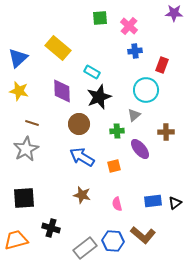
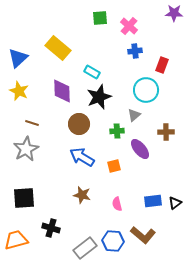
yellow star: rotated 12 degrees clockwise
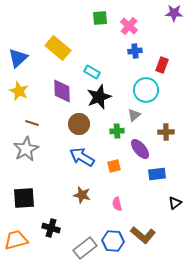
blue rectangle: moved 4 px right, 27 px up
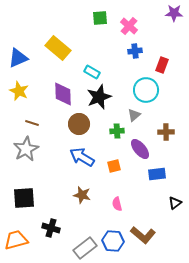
blue triangle: rotated 20 degrees clockwise
purple diamond: moved 1 px right, 3 px down
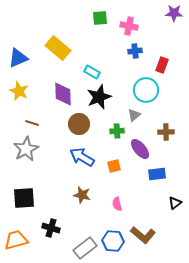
pink cross: rotated 30 degrees counterclockwise
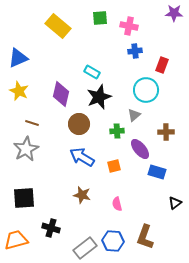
yellow rectangle: moved 22 px up
purple diamond: moved 2 px left; rotated 15 degrees clockwise
blue rectangle: moved 2 px up; rotated 24 degrees clockwise
brown L-shape: moved 2 px right, 2 px down; rotated 70 degrees clockwise
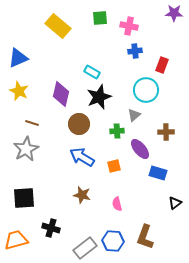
blue rectangle: moved 1 px right, 1 px down
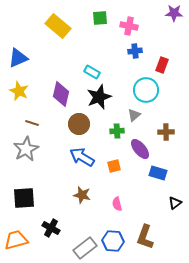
black cross: rotated 12 degrees clockwise
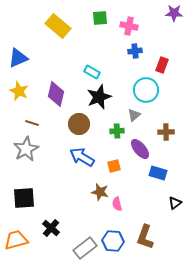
purple diamond: moved 5 px left
brown star: moved 18 px right, 3 px up
black cross: rotated 12 degrees clockwise
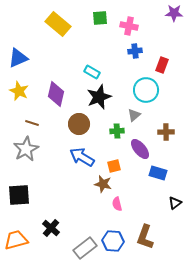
yellow rectangle: moved 2 px up
brown star: moved 3 px right, 8 px up
black square: moved 5 px left, 3 px up
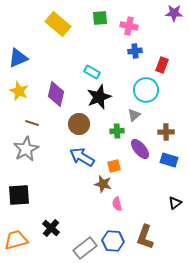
blue rectangle: moved 11 px right, 13 px up
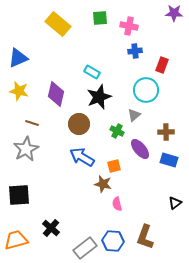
yellow star: rotated 12 degrees counterclockwise
green cross: rotated 32 degrees clockwise
